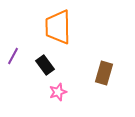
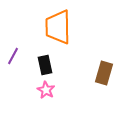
black rectangle: rotated 24 degrees clockwise
pink star: moved 12 px left, 2 px up; rotated 24 degrees counterclockwise
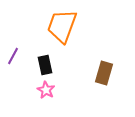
orange trapezoid: moved 4 px right, 1 px up; rotated 21 degrees clockwise
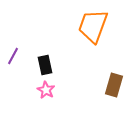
orange trapezoid: moved 31 px right
brown rectangle: moved 10 px right, 12 px down
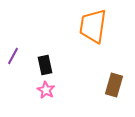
orange trapezoid: rotated 12 degrees counterclockwise
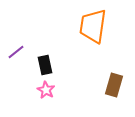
purple line: moved 3 px right, 4 px up; rotated 24 degrees clockwise
